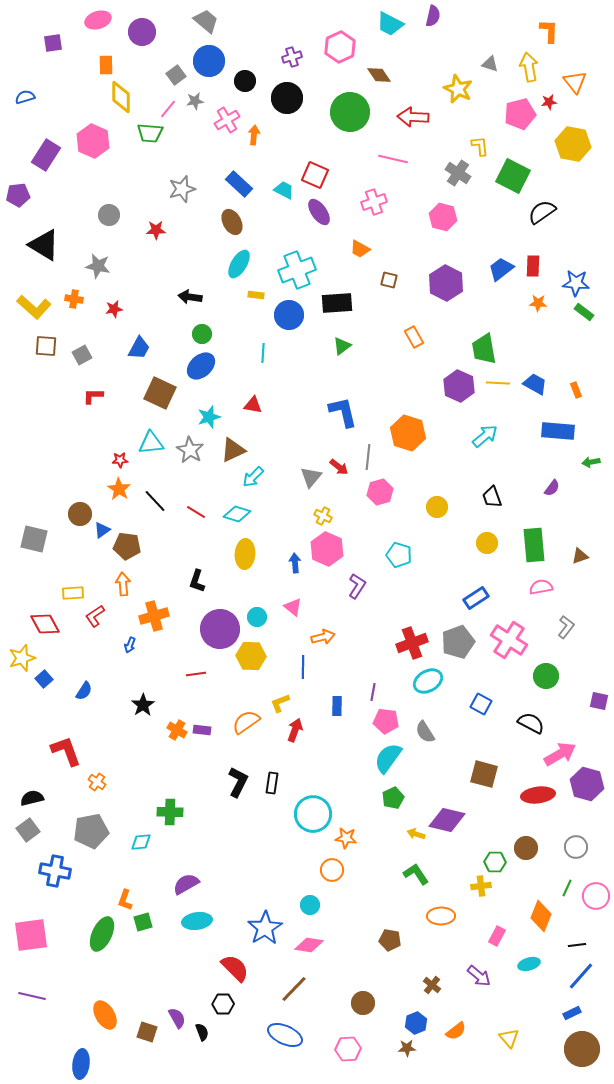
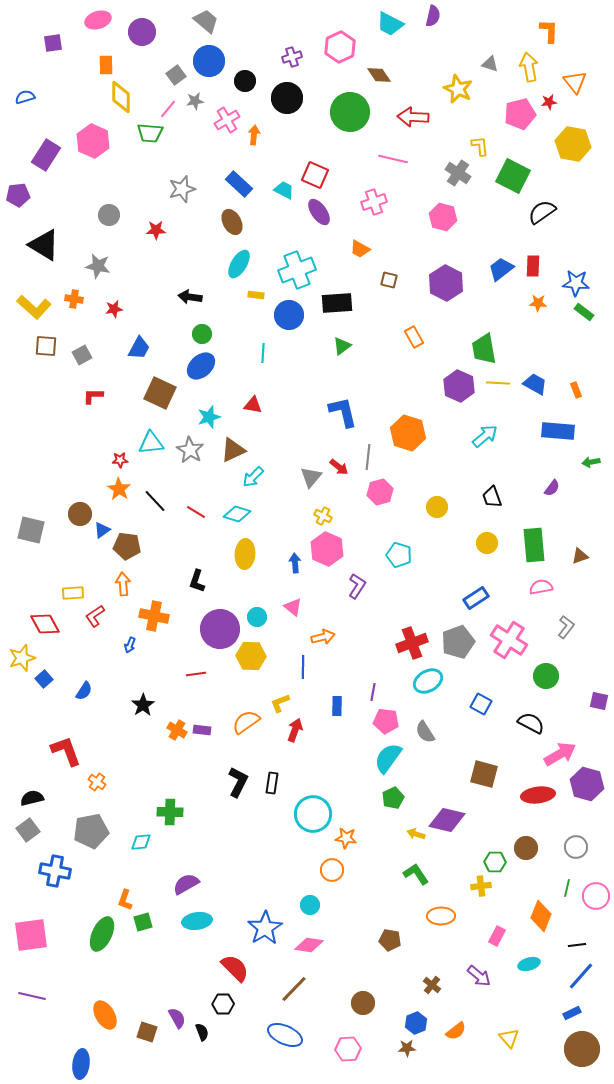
gray square at (34, 539): moved 3 px left, 9 px up
orange cross at (154, 616): rotated 28 degrees clockwise
green line at (567, 888): rotated 12 degrees counterclockwise
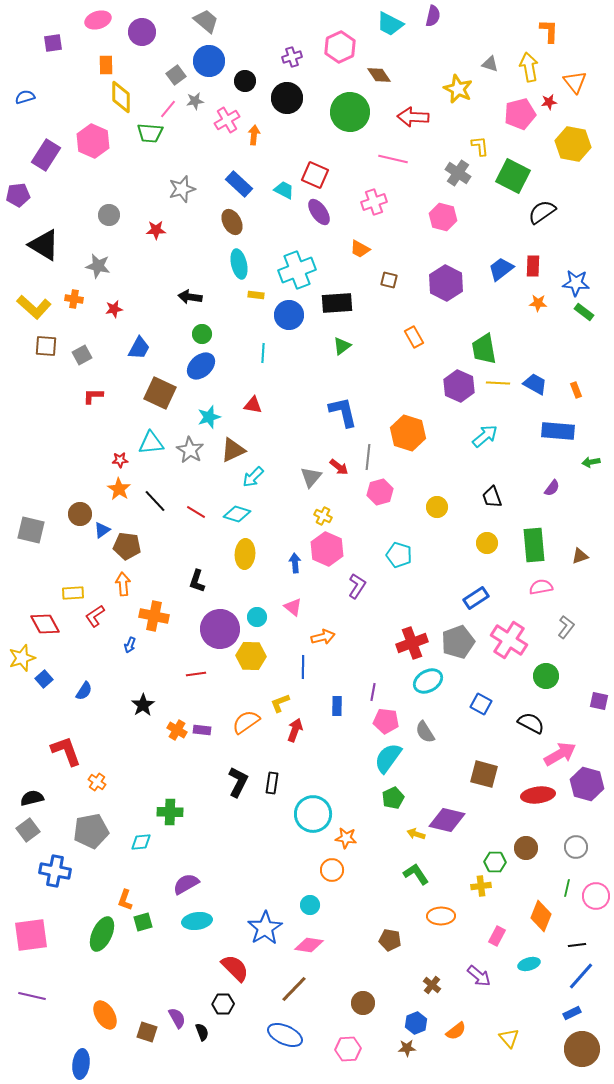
cyan ellipse at (239, 264): rotated 44 degrees counterclockwise
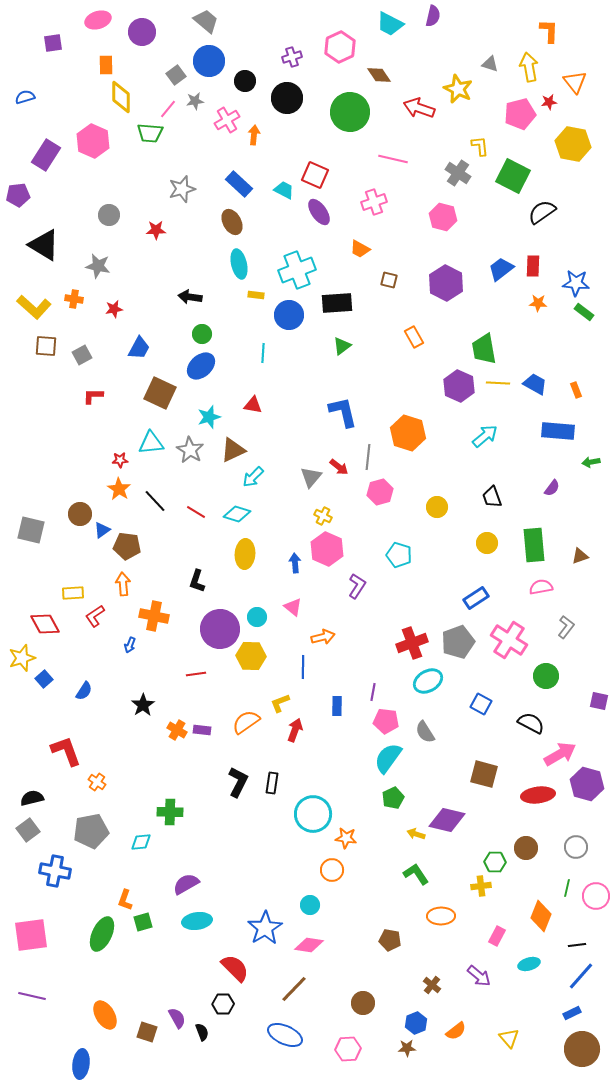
red arrow at (413, 117): moved 6 px right, 9 px up; rotated 16 degrees clockwise
